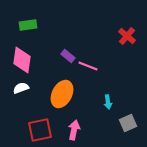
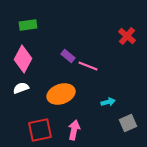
pink diamond: moved 1 px right, 1 px up; rotated 20 degrees clockwise
orange ellipse: moved 1 px left; rotated 44 degrees clockwise
cyan arrow: rotated 96 degrees counterclockwise
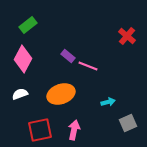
green rectangle: rotated 30 degrees counterclockwise
white semicircle: moved 1 px left, 6 px down
